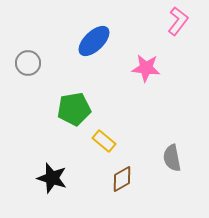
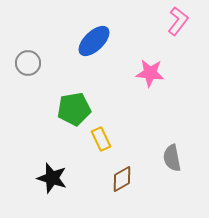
pink star: moved 4 px right, 5 px down
yellow rectangle: moved 3 px left, 2 px up; rotated 25 degrees clockwise
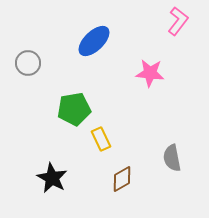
black star: rotated 12 degrees clockwise
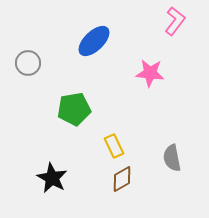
pink L-shape: moved 3 px left
yellow rectangle: moved 13 px right, 7 px down
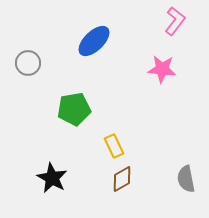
pink star: moved 12 px right, 4 px up
gray semicircle: moved 14 px right, 21 px down
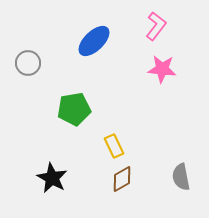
pink L-shape: moved 19 px left, 5 px down
gray semicircle: moved 5 px left, 2 px up
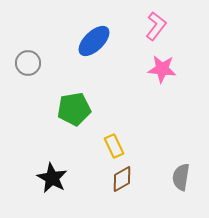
gray semicircle: rotated 20 degrees clockwise
